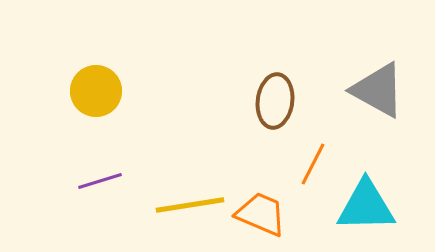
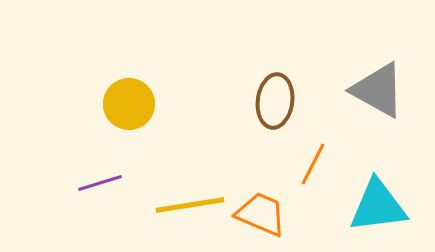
yellow circle: moved 33 px right, 13 px down
purple line: moved 2 px down
cyan triangle: moved 12 px right; rotated 6 degrees counterclockwise
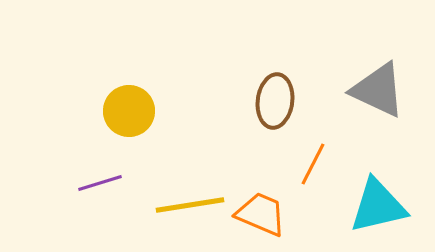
gray triangle: rotated 4 degrees counterclockwise
yellow circle: moved 7 px down
cyan triangle: rotated 6 degrees counterclockwise
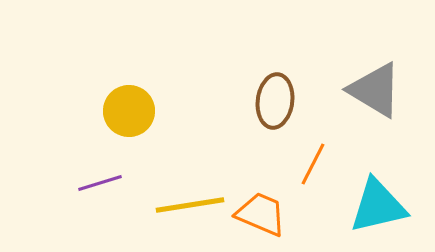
gray triangle: moved 3 px left; rotated 6 degrees clockwise
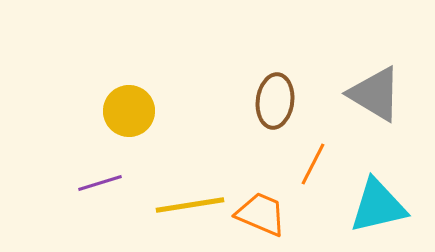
gray triangle: moved 4 px down
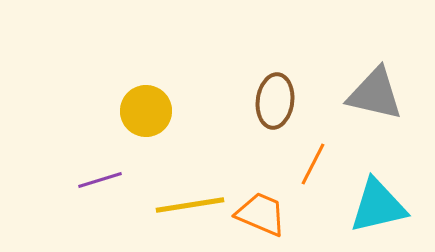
gray triangle: rotated 18 degrees counterclockwise
yellow circle: moved 17 px right
purple line: moved 3 px up
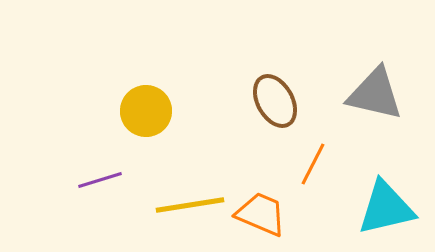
brown ellipse: rotated 36 degrees counterclockwise
cyan triangle: moved 8 px right, 2 px down
